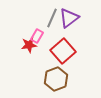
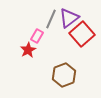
gray line: moved 1 px left, 1 px down
red star: moved 1 px left, 5 px down; rotated 21 degrees counterclockwise
red square: moved 19 px right, 17 px up
brown hexagon: moved 8 px right, 4 px up
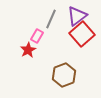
purple triangle: moved 8 px right, 2 px up
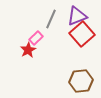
purple triangle: rotated 15 degrees clockwise
pink rectangle: moved 1 px left, 2 px down; rotated 16 degrees clockwise
brown hexagon: moved 17 px right, 6 px down; rotated 15 degrees clockwise
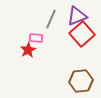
pink rectangle: rotated 48 degrees clockwise
